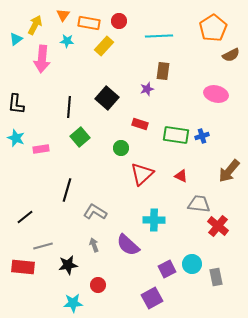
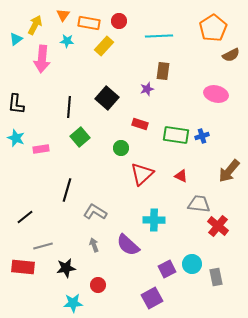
black star at (68, 265): moved 2 px left, 3 px down
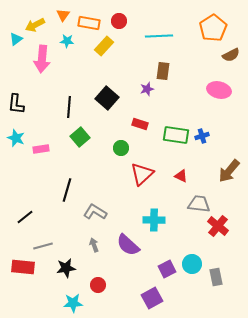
yellow arrow at (35, 25): rotated 144 degrees counterclockwise
pink ellipse at (216, 94): moved 3 px right, 4 px up
